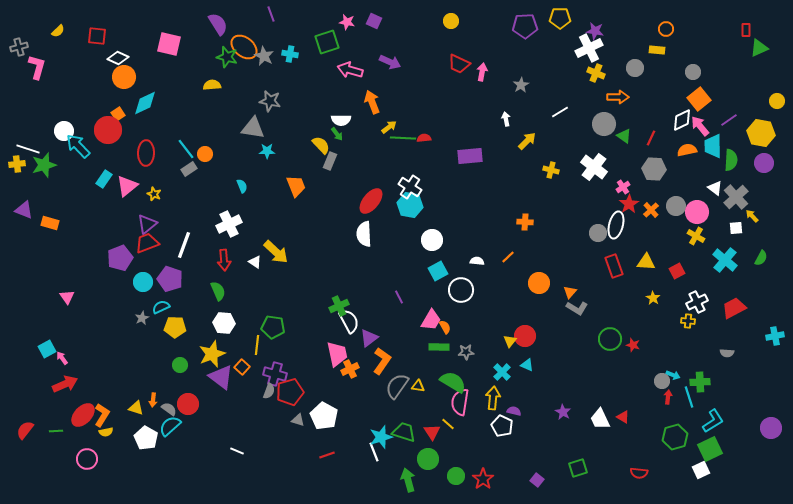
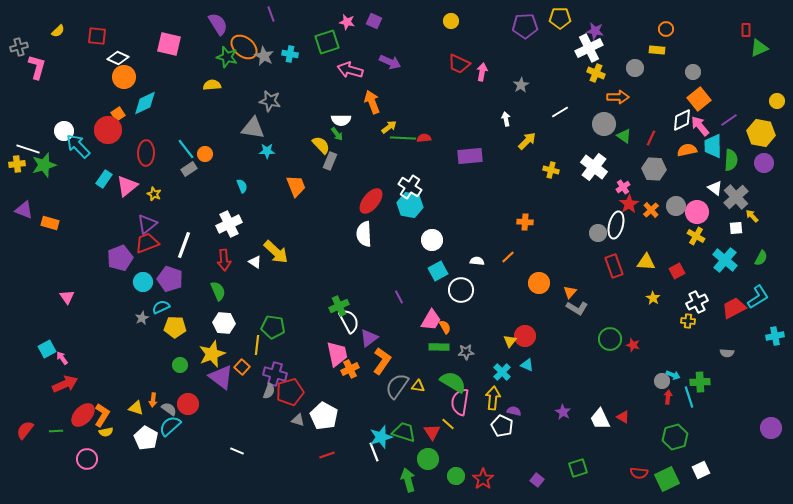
cyan L-shape at (713, 421): moved 45 px right, 124 px up
green square at (710, 449): moved 43 px left, 30 px down
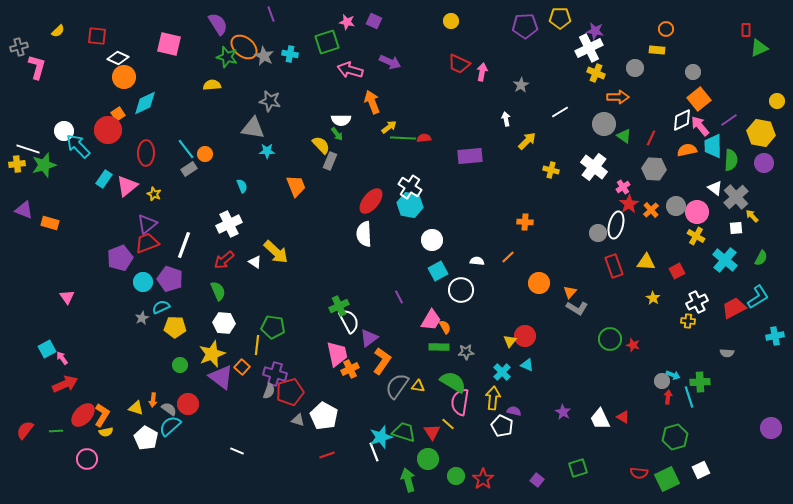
red arrow at (224, 260): rotated 55 degrees clockwise
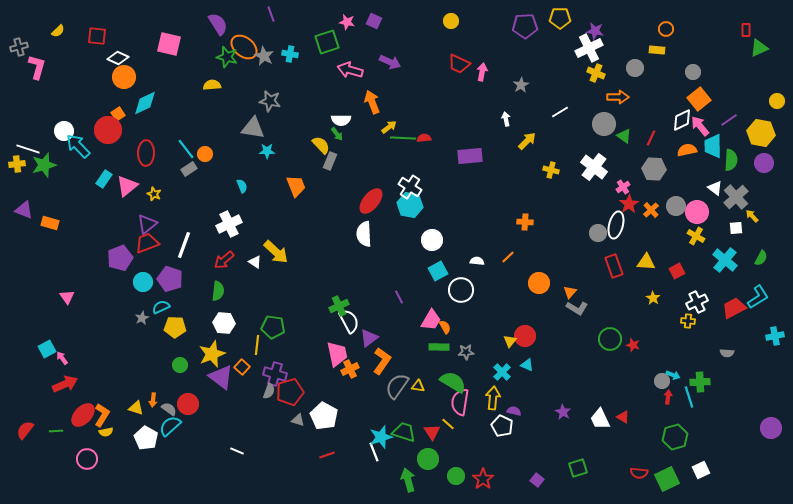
green semicircle at (218, 291): rotated 30 degrees clockwise
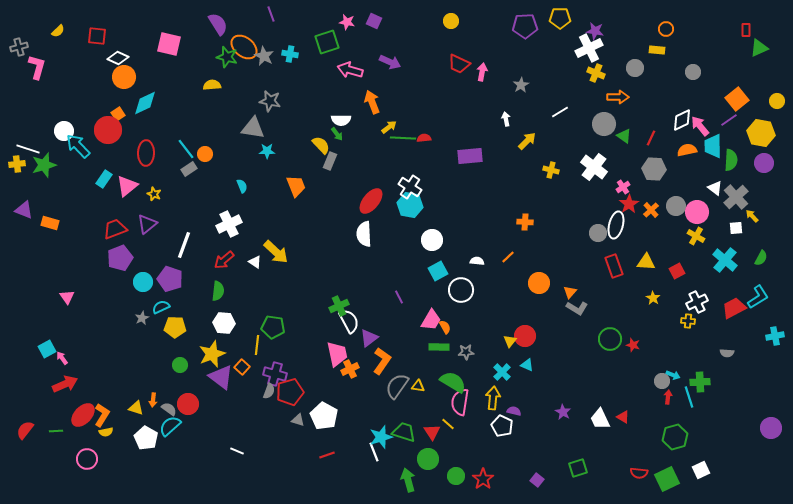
orange square at (699, 99): moved 38 px right
red trapezoid at (147, 243): moved 32 px left, 14 px up
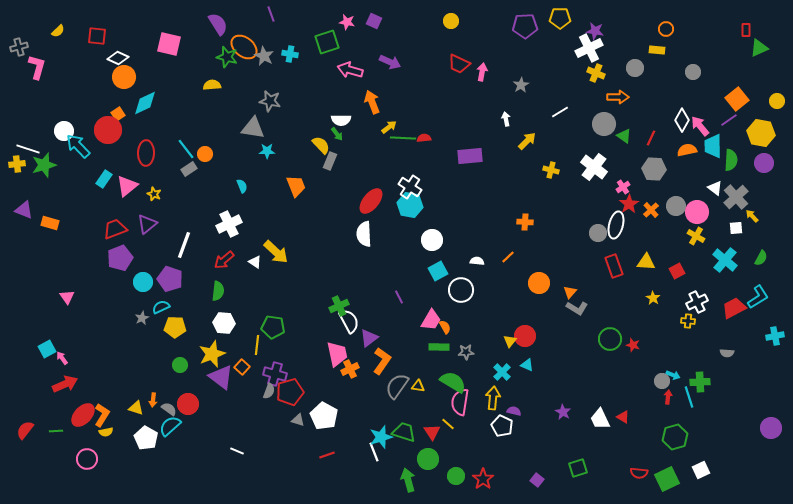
white diamond at (682, 120): rotated 35 degrees counterclockwise
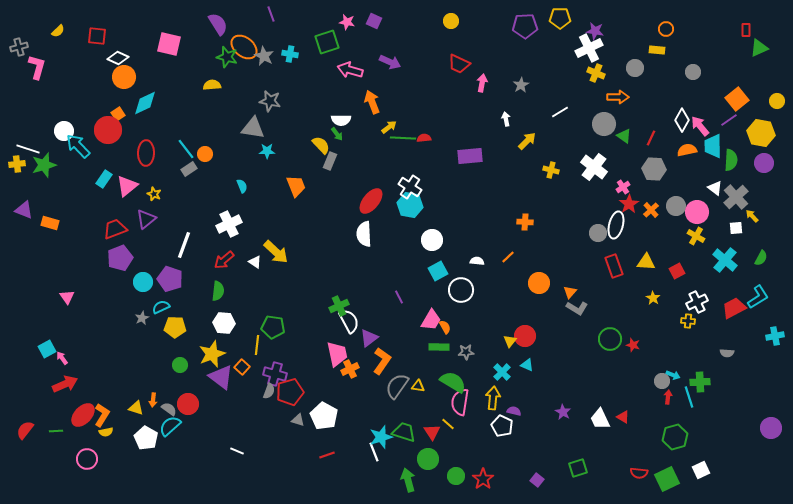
pink arrow at (482, 72): moved 11 px down
purple triangle at (147, 224): moved 1 px left, 5 px up
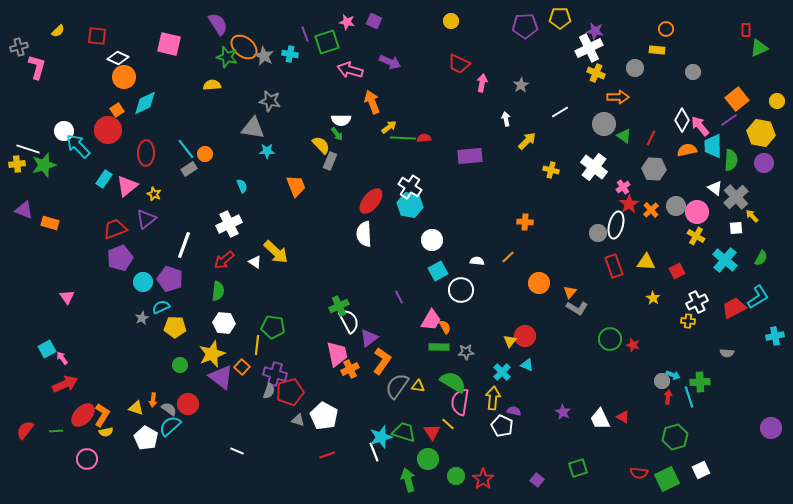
purple line at (271, 14): moved 34 px right, 20 px down
orange square at (118, 114): moved 1 px left, 4 px up
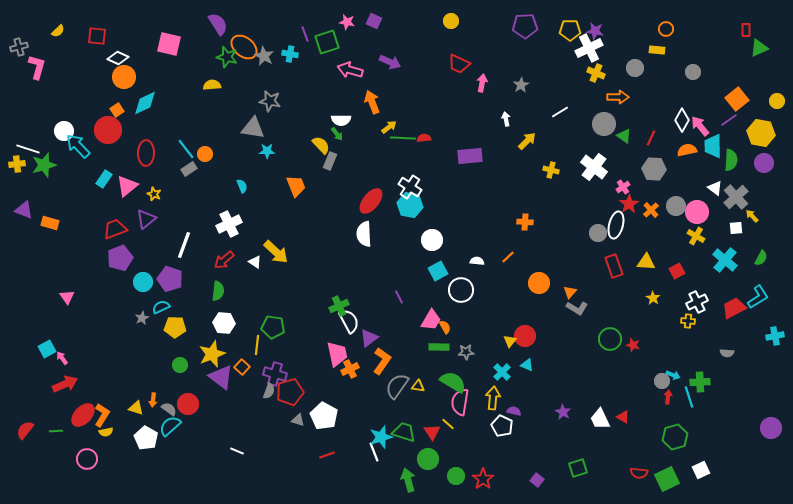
yellow pentagon at (560, 18): moved 10 px right, 12 px down
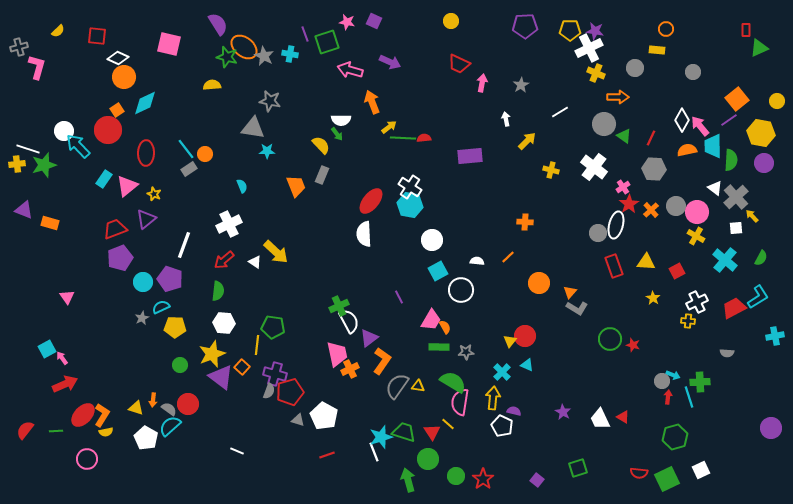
gray rectangle at (330, 161): moved 8 px left, 14 px down
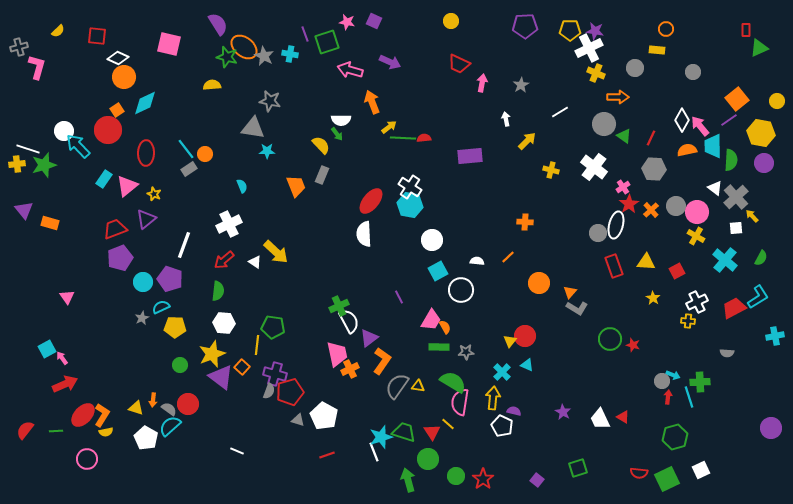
purple triangle at (24, 210): rotated 30 degrees clockwise
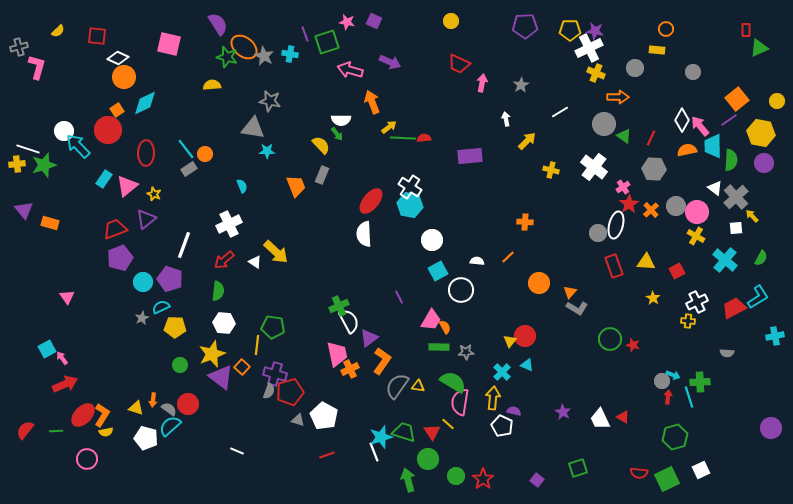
white pentagon at (146, 438): rotated 15 degrees counterclockwise
